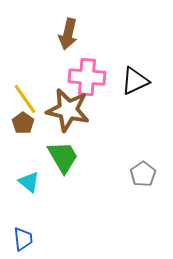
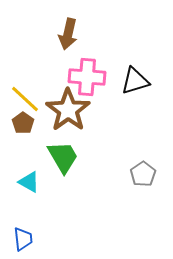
black triangle: rotated 8 degrees clockwise
yellow line: rotated 12 degrees counterclockwise
brown star: rotated 24 degrees clockwise
cyan triangle: rotated 10 degrees counterclockwise
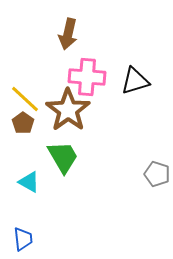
gray pentagon: moved 14 px right; rotated 20 degrees counterclockwise
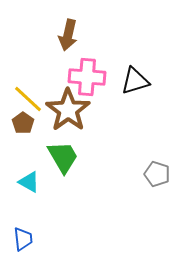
brown arrow: moved 1 px down
yellow line: moved 3 px right
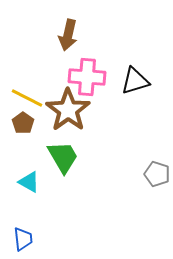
yellow line: moved 1 px left, 1 px up; rotated 16 degrees counterclockwise
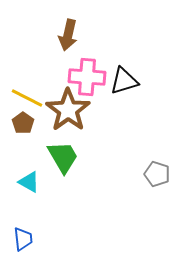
black triangle: moved 11 px left
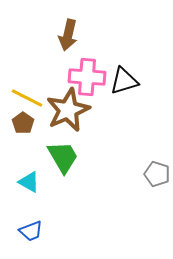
brown star: rotated 12 degrees clockwise
blue trapezoid: moved 8 px right, 8 px up; rotated 75 degrees clockwise
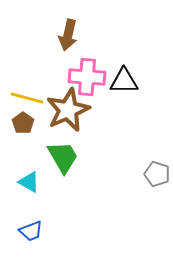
black triangle: rotated 16 degrees clockwise
yellow line: rotated 12 degrees counterclockwise
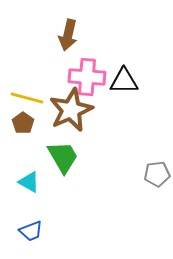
brown star: moved 3 px right
gray pentagon: rotated 25 degrees counterclockwise
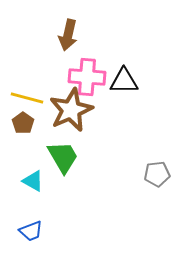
cyan triangle: moved 4 px right, 1 px up
